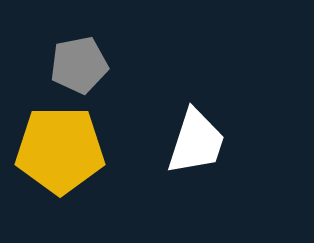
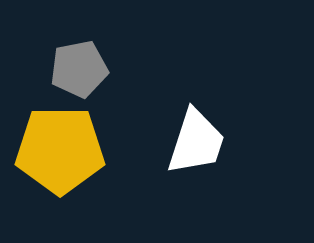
gray pentagon: moved 4 px down
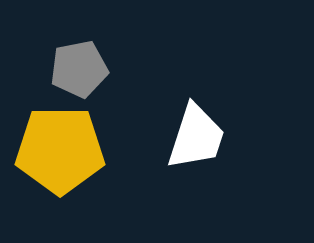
white trapezoid: moved 5 px up
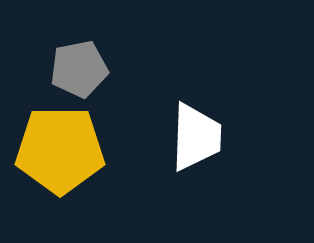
white trapezoid: rotated 16 degrees counterclockwise
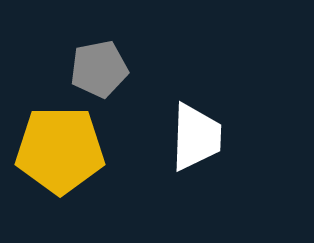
gray pentagon: moved 20 px right
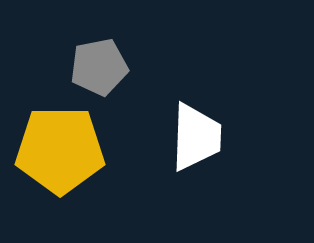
gray pentagon: moved 2 px up
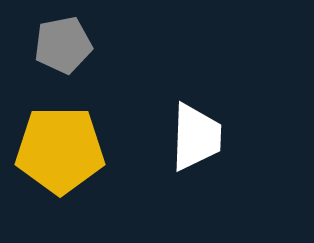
gray pentagon: moved 36 px left, 22 px up
